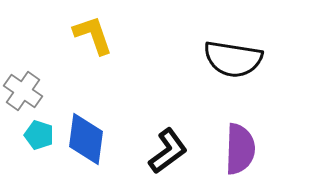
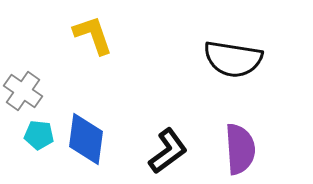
cyan pentagon: rotated 12 degrees counterclockwise
purple semicircle: rotated 6 degrees counterclockwise
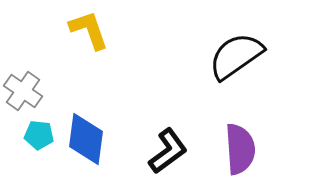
yellow L-shape: moved 4 px left, 5 px up
black semicircle: moved 3 px right, 3 px up; rotated 136 degrees clockwise
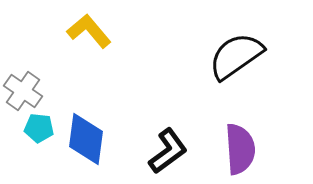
yellow L-shape: moved 1 px down; rotated 21 degrees counterclockwise
cyan pentagon: moved 7 px up
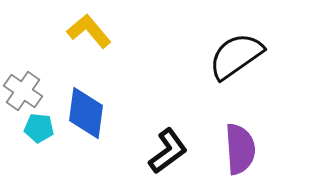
blue diamond: moved 26 px up
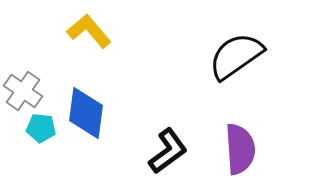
cyan pentagon: moved 2 px right
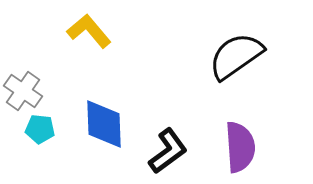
blue diamond: moved 18 px right, 11 px down; rotated 10 degrees counterclockwise
cyan pentagon: moved 1 px left, 1 px down
purple semicircle: moved 2 px up
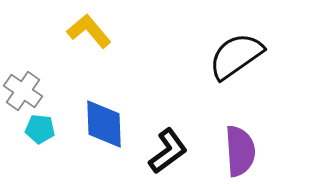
purple semicircle: moved 4 px down
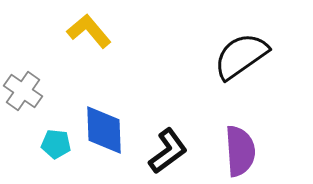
black semicircle: moved 5 px right
blue diamond: moved 6 px down
cyan pentagon: moved 16 px right, 15 px down
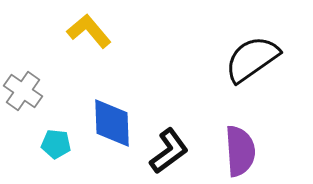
black semicircle: moved 11 px right, 3 px down
blue diamond: moved 8 px right, 7 px up
black L-shape: moved 1 px right
